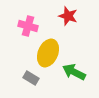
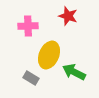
pink cross: rotated 18 degrees counterclockwise
yellow ellipse: moved 1 px right, 2 px down
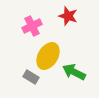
pink cross: moved 4 px right; rotated 24 degrees counterclockwise
yellow ellipse: moved 1 px left, 1 px down; rotated 8 degrees clockwise
gray rectangle: moved 1 px up
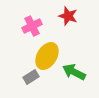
yellow ellipse: moved 1 px left
gray rectangle: rotated 63 degrees counterclockwise
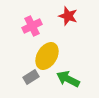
green arrow: moved 6 px left, 7 px down
